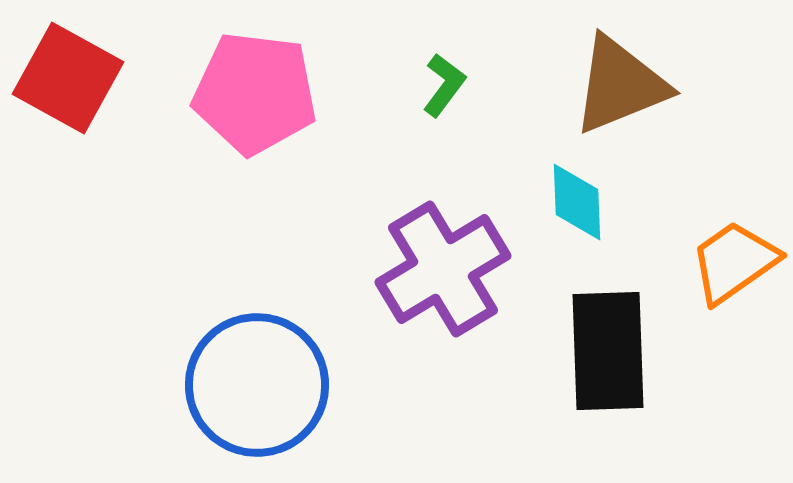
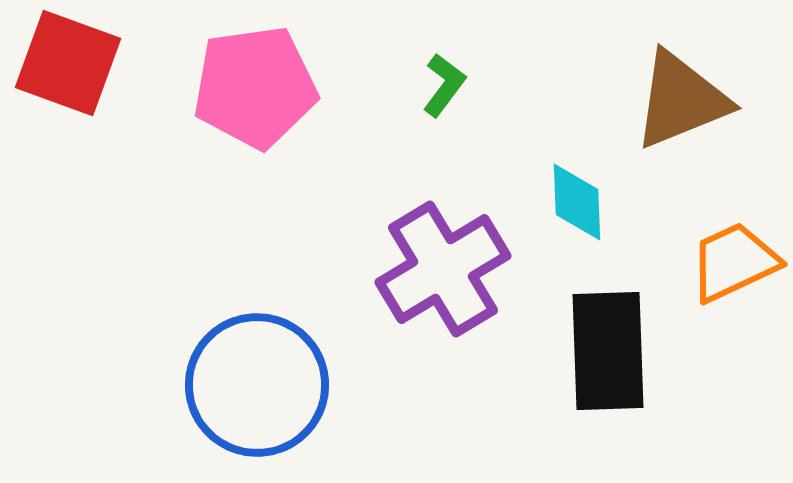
red square: moved 15 px up; rotated 9 degrees counterclockwise
brown triangle: moved 61 px right, 15 px down
pink pentagon: moved 6 px up; rotated 15 degrees counterclockwise
orange trapezoid: rotated 10 degrees clockwise
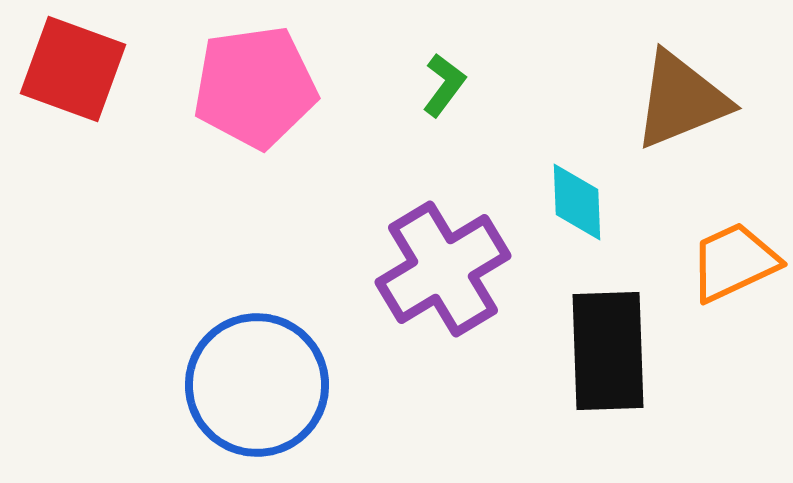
red square: moved 5 px right, 6 px down
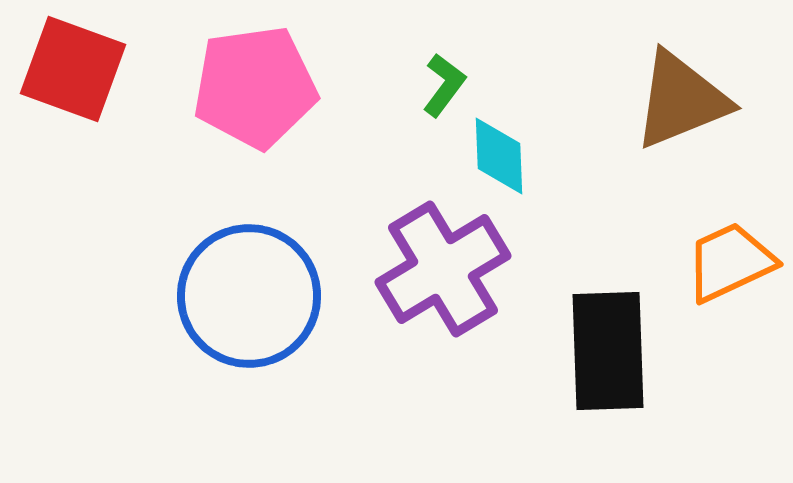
cyan diamond: moved 78 px left, 46 px up
orange trapezoid: moved 4 px left
blue circle: moved 8 px left, 89 px up
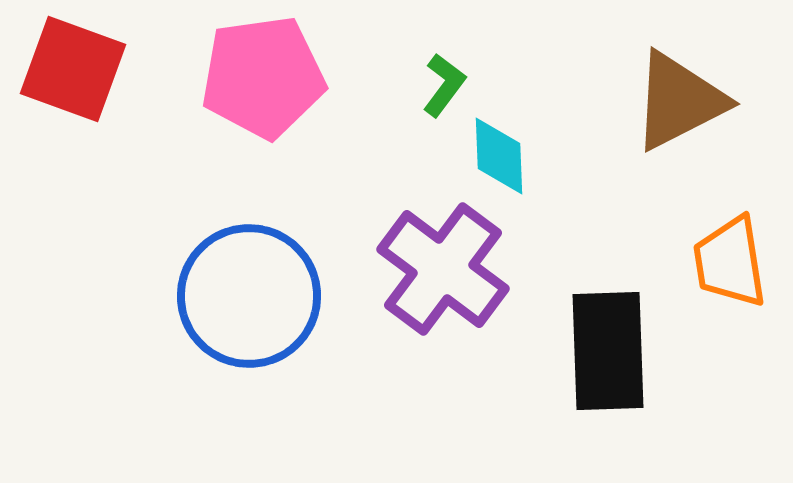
pink pentagon: moved 8 px right, 10 px up
brown triangle: moved 2 px left, 1 px down; rotated 5 degrees counterclockwise
orange trapezoid: rotated 74 degrees counterclockwise
purple cross: rotated 22 degrees counterclockwise
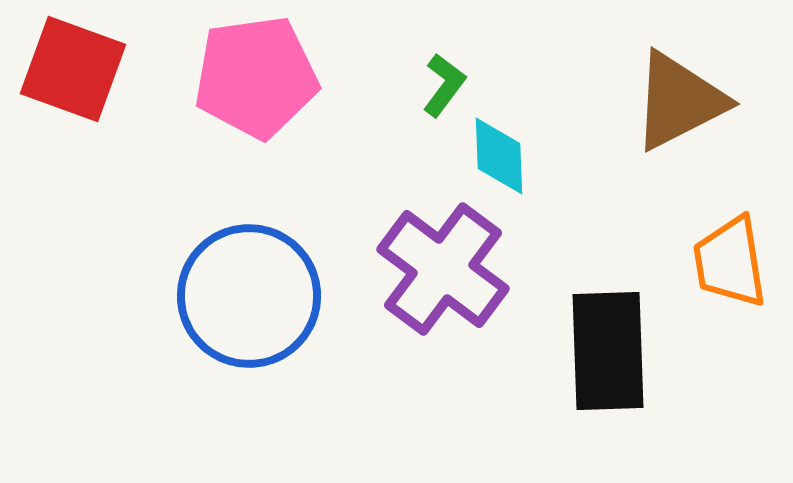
pink pentagon: moved 7 px left
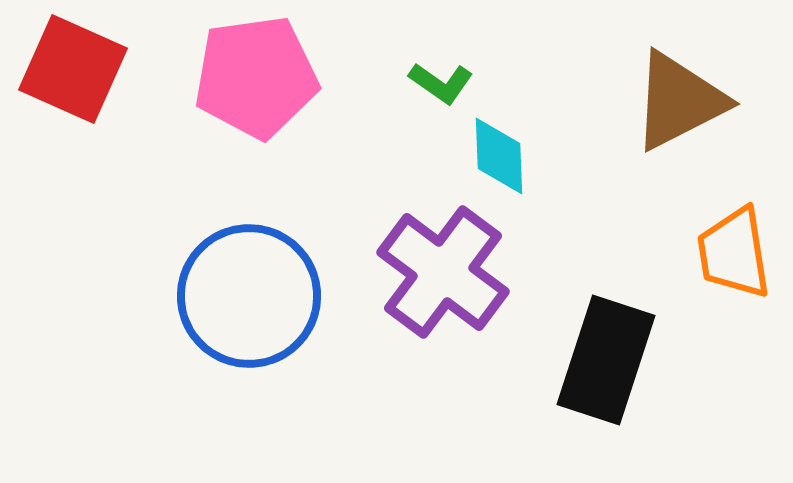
red square: rotated 4 degrees clockwise
green L-shape: moved 3 px left, 2 px up; rotated 88 degrees clockwise
orange trapezoid: moved 4 px right, 9 px up
purple cross: moved 3 px down
black rectangle: moved 2 px left, 9 px down; rotated 20 degrees clockwise
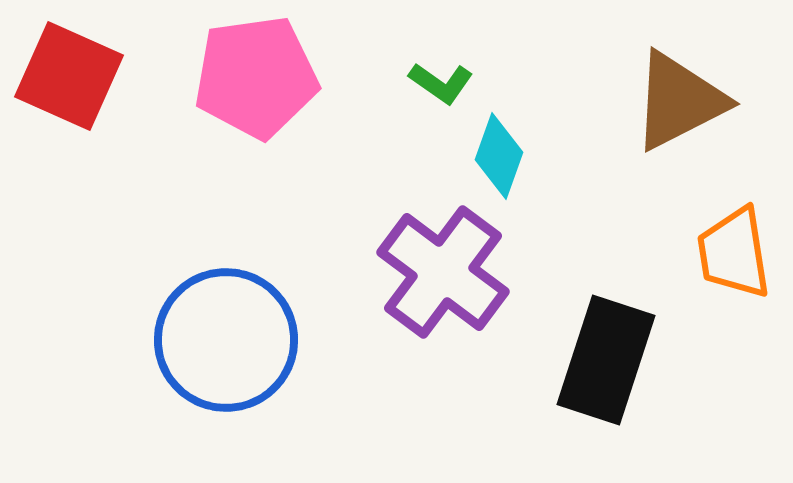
red square: moved 4 px left, 7 px down
cyan diamond: rotated 22 degrees clockwise
blue circle: moved 23 px left, 44 px down
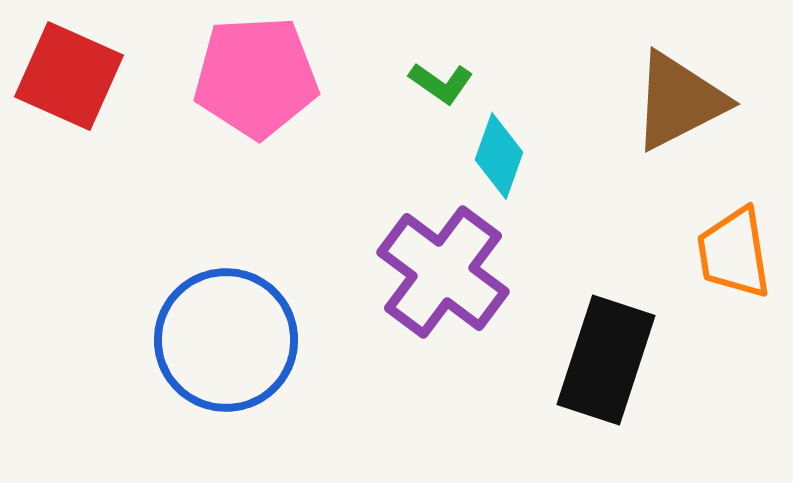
pink pentagon: rotated 5 degrees clockwise
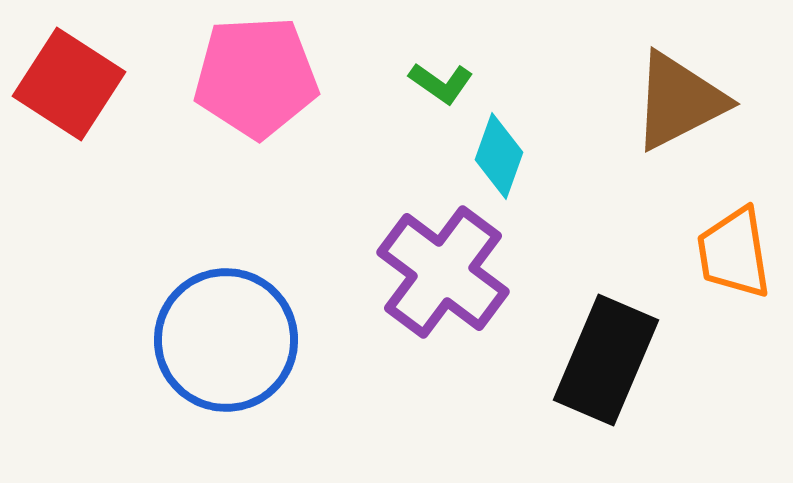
red square: moved 8 px down; rotated 9 degrees clockwise
black rectangle: rotated 5 degrees clockwise
